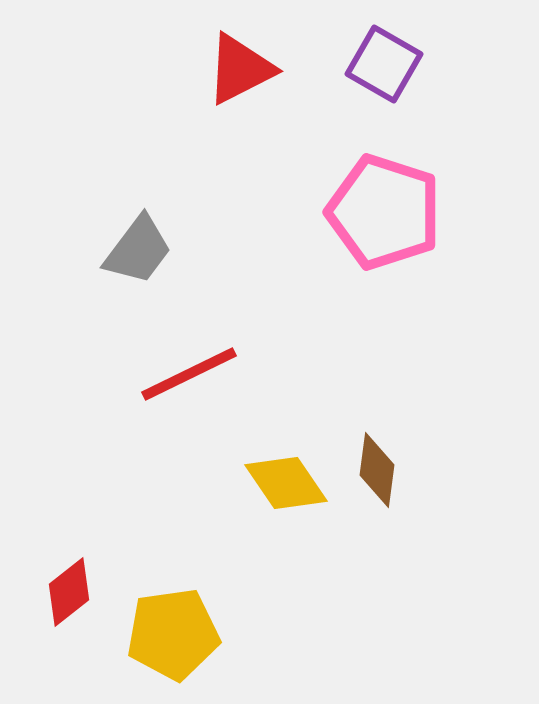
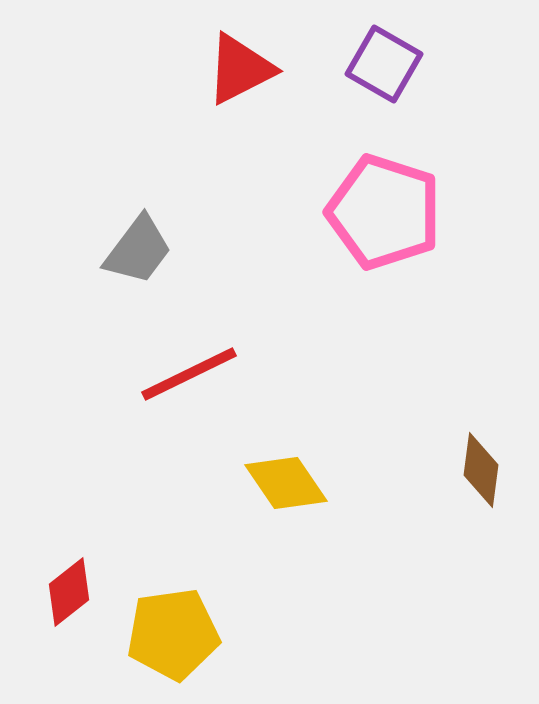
brown diamond: moved 104 px right
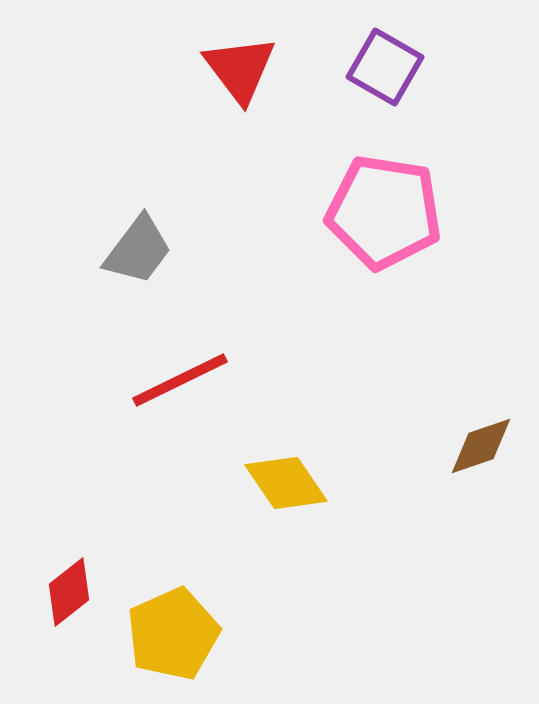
purple square: moved 1 px right, 3 px down
red triangle: rotated 40 degrees counterclockwise
pink pentagon: rotated 9 degrees counterclockwise
red line: moved 9 px left, 6 px down
brown diamond: moved 24 px up; rotated 64 degrees clockwise
yellow pentagon: rotated 16 degrees counterclockwise
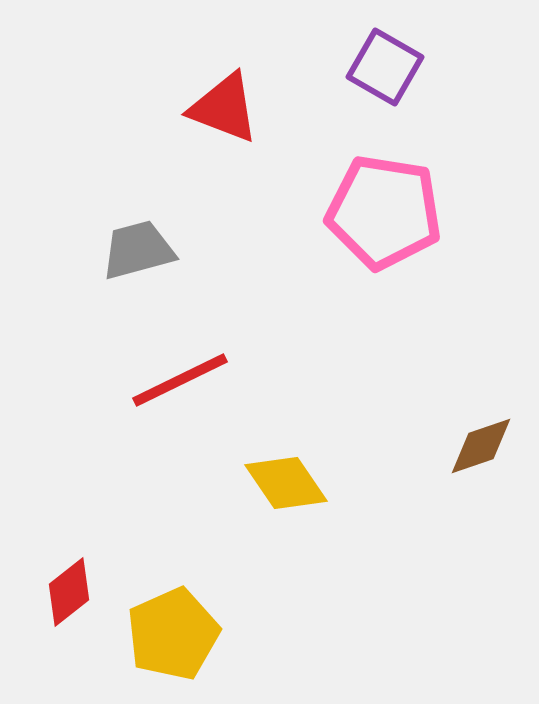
red triangle: moved 16 px left, 39 px down; rotated 32 degrees counterclockwise
gray trapezoid: rotated 142 degrees counterclockwise
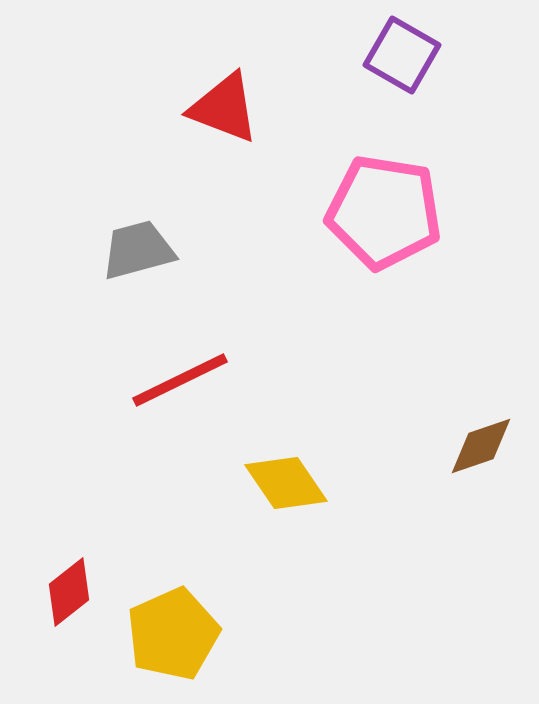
purple square: moved 17 px right, 12 px up
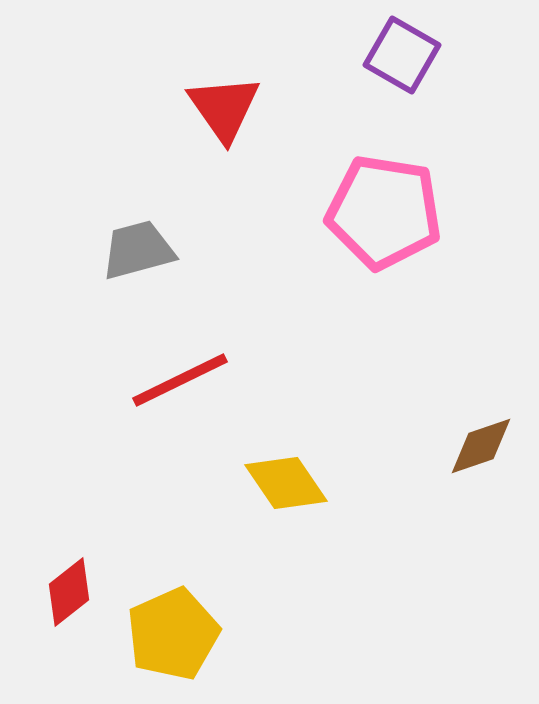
red triangle: rotated 34 degrees clockwise
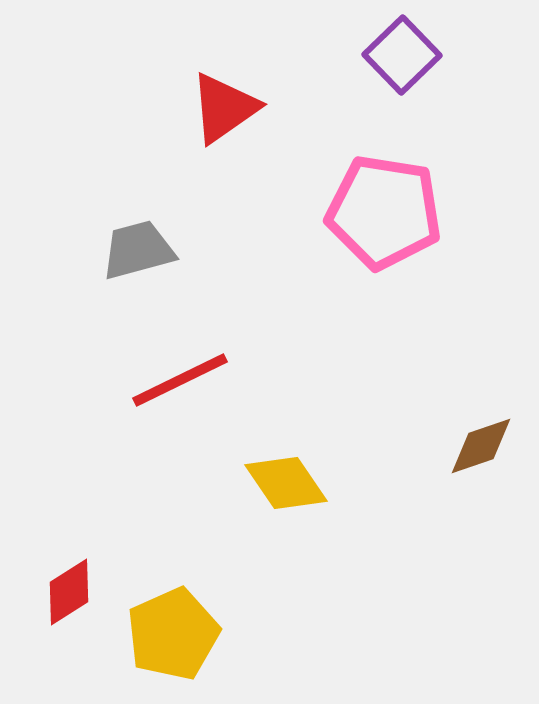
purple square: rotated 16 degrees clockwise
red triangle: rotated 30 degrees clockwise
red diamond: rotated 6 degrees clockwise
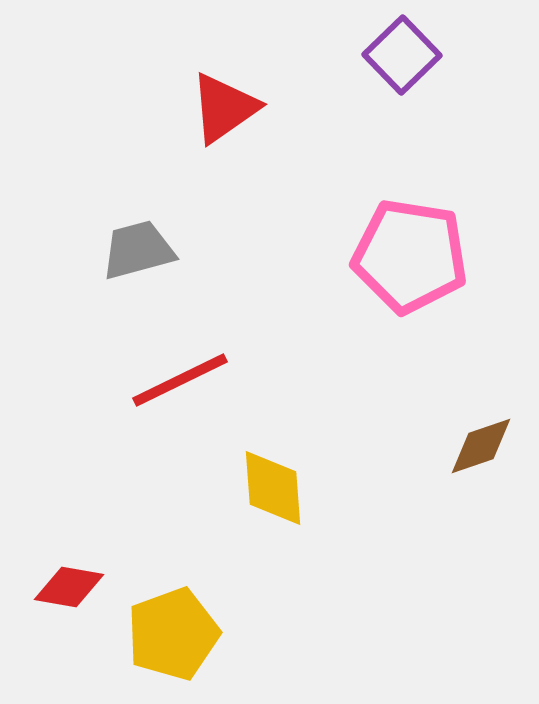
pink pentagon: moved 26 px right, 44 px down
yellow diamond: moved 13 px left, 5 px down; rotated 30 degrees clockwise
red diamond: moved 5 px up; rotated 42 degrees clockwise
yellow pentagon: rotated 4 degrees clockwise
